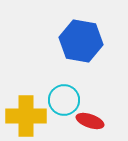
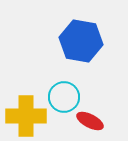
cyan circle: moved 3 px up
red ellipse: rotated 8 degrees clockwise
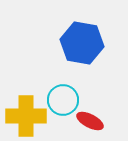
blue hexagon: moved 1 px right, 2 px down
cyan circle: moved 1 px left, 3 px down
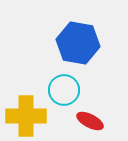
blue hexagon: moved 4 px left
cyan circle: moved 1 px right, 10 px up
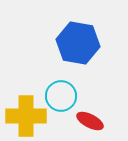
cyan circle: moved 3 px left, 6 px down
